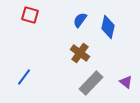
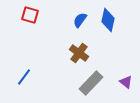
blue diamond: moved 7 px up
brown cross: moved 1 px left
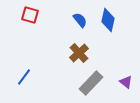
blue semicircle: rotated 105 degrees clockwise
brown cross: rotated 12 degrees clockwise
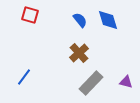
blue diamond: rotated 30 degrees counterclockwise
purple triangle: rotated 24 degrees counterclockwise
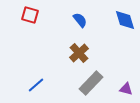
blue diamond: moved 17 px right
blue line: moved 12 px right, 8 px down; rotated 12 degrees clockwise
purple triangle: moved 7 px down
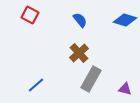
red square: rotated 12 degrees clockwise
blue diamond: rotated 55 degrees counterclockwise
gray rectangle: moved 4 px up; rotated 15 degrees counterclockwise
purple triangle: moved 1 px left
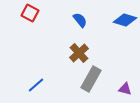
red square: moved 2 px up
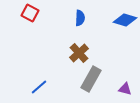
blue semicircle: moved 2 px up; rotated 42 degrees clockwise
blue line: moved 3 px right, 2 px down
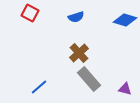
blue semicircle: moved 4 px left, 1 px up; rotated 70 degrees clockwise
gray rectangle: moved 2 px left; rotated 70 degrees counterclockwise
